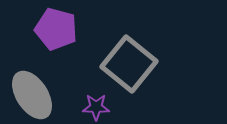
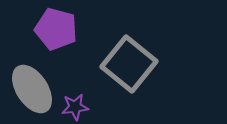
gray ellipse: moved 6 px up
purple star: moved 21 px left; rotated 8 degrees counterclockwise
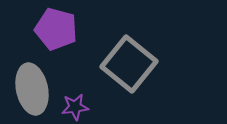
gray ellipse: rotated 21 degrees clockwise
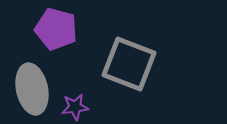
gray square: rotated 18 degrees counterclockwise
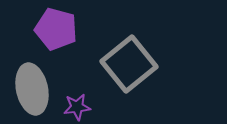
gray square: rotated 30 degrees clockwise
purple star: moved 2 px right
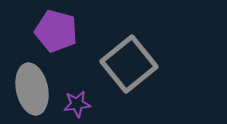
purple pentagon: moved 2 px down
purple star: moved 3 px up
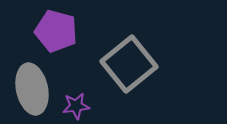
purple star: moved 1 px left, 2 px down
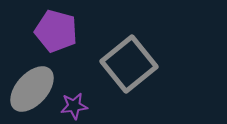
gray ellipse: rotated 54 degrees clockwise
purple star: moved 2 px left
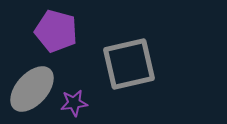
gray square: rotated 26 degrees clockwise
purple star: moved 3 px up
